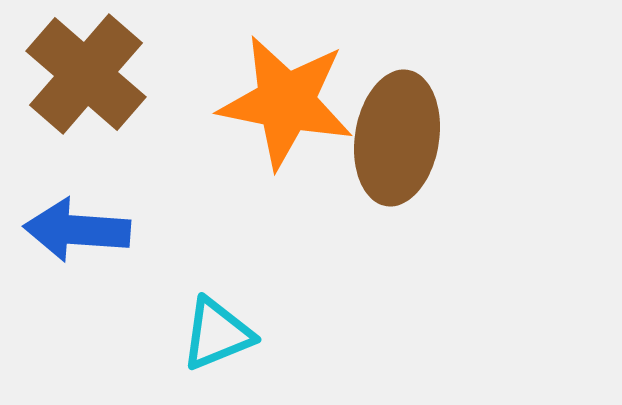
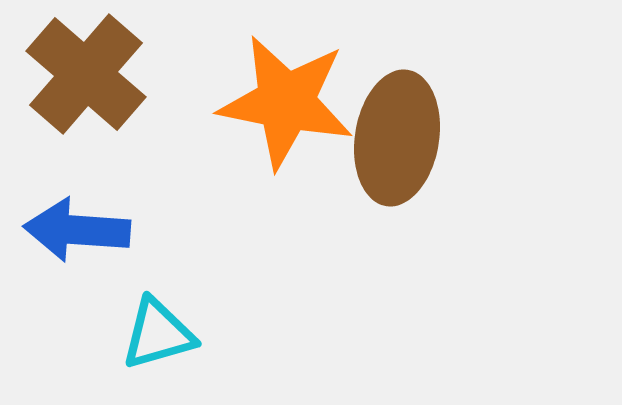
cyan triangle: moved 59 px left; rotated 6 degrees clockwise
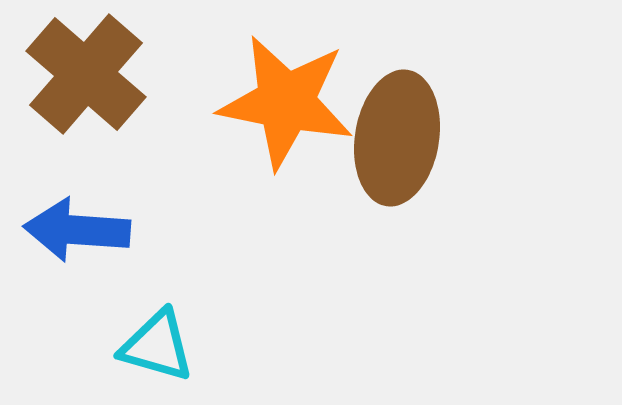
cyan triangle: moved 1 px left, 12 px down; rotated 32 degrees clockwise
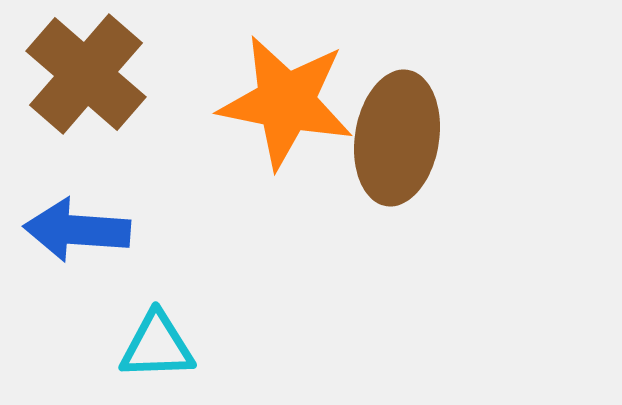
cyan triangle: rotated 18 degrees counterclockwise
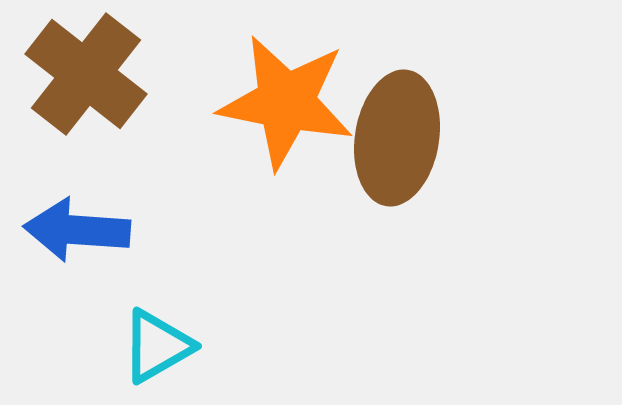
brown cross: rotated 3 degrees counterclockwise
cyan triangle: rotated 28 degrees counterclockwise
